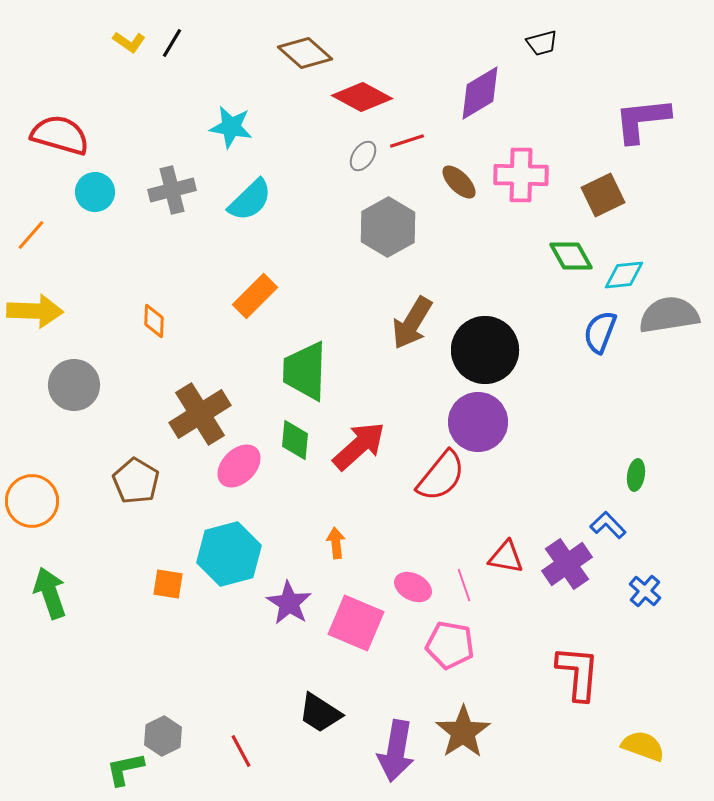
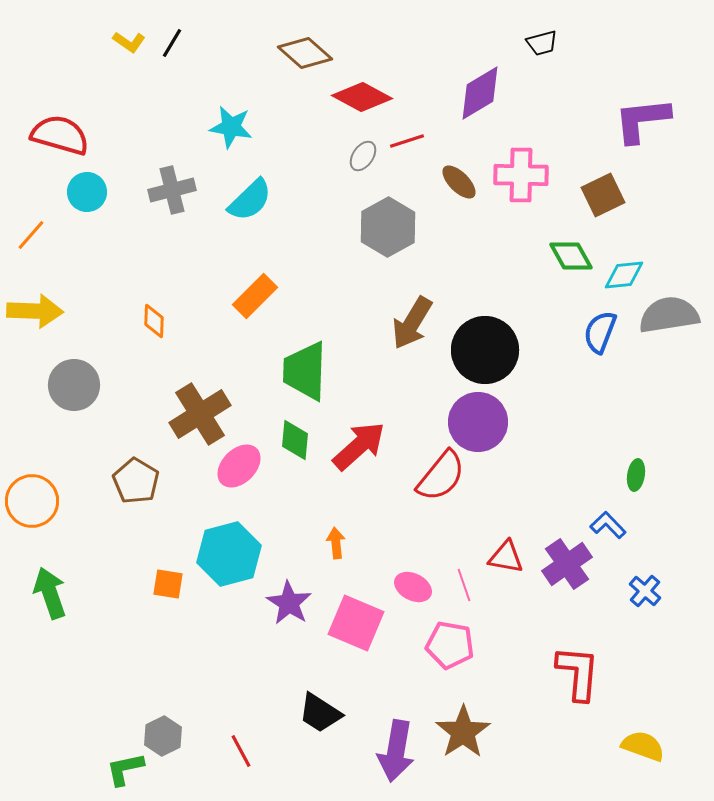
cyan circle at (95, 192): moved 8 px left
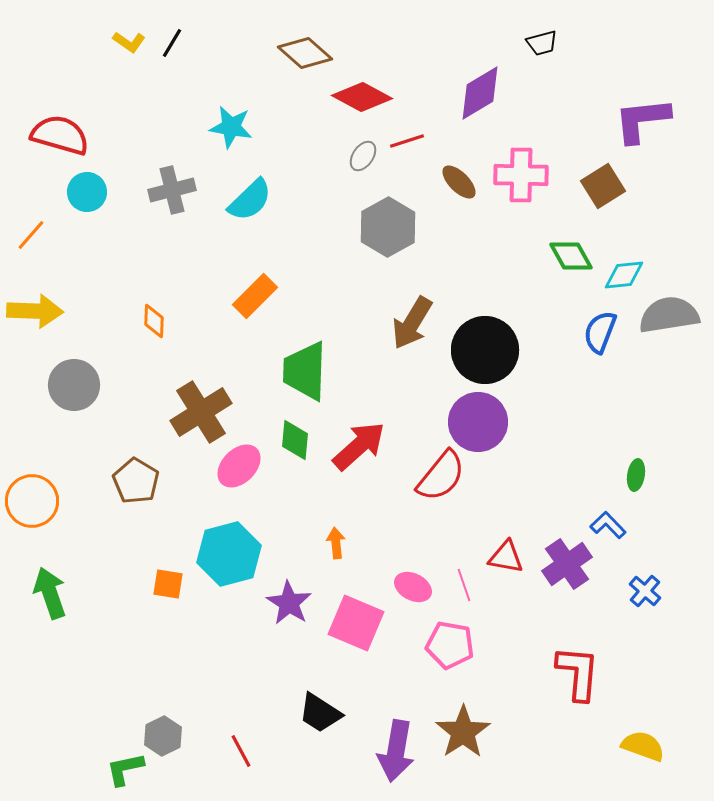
brown square at (603, 195): moved 9 px up; rotated 6 degrees counterclockwise
brown cross at (200, 414): moved 1 px right, 2 px up
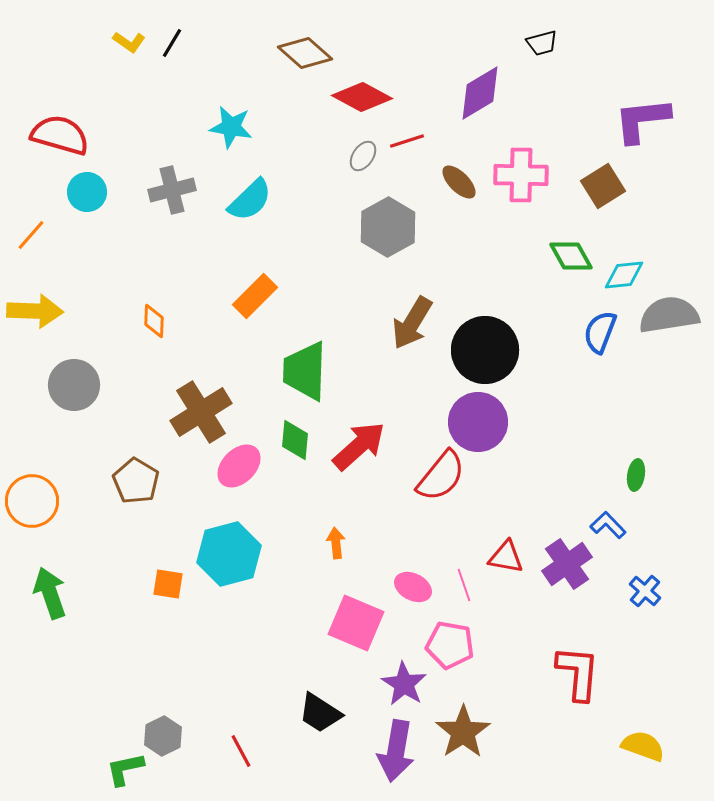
purple star at (289, 603): moved 115 px right, 81 px down
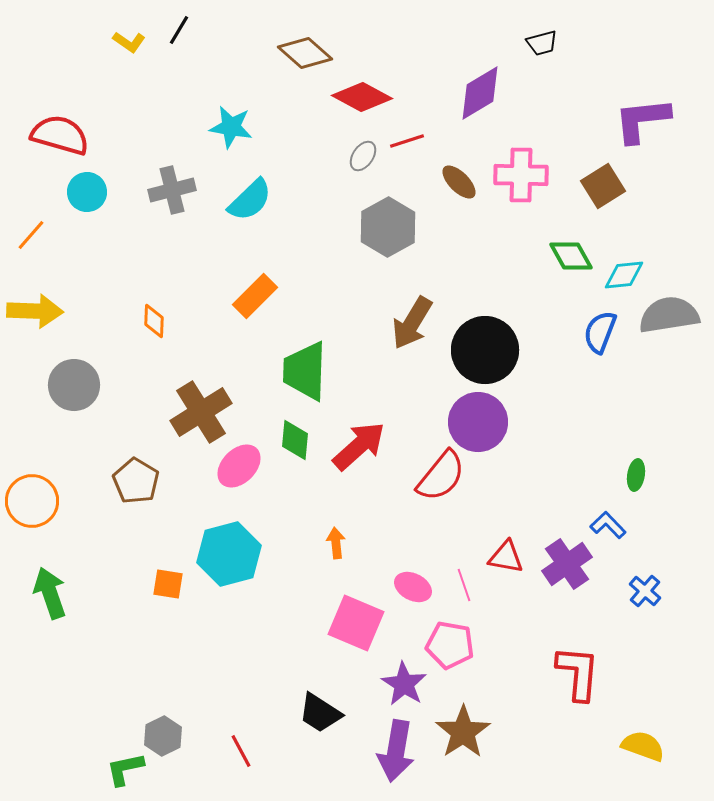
black line at (172, 43): moved 7 px right, 13 px up
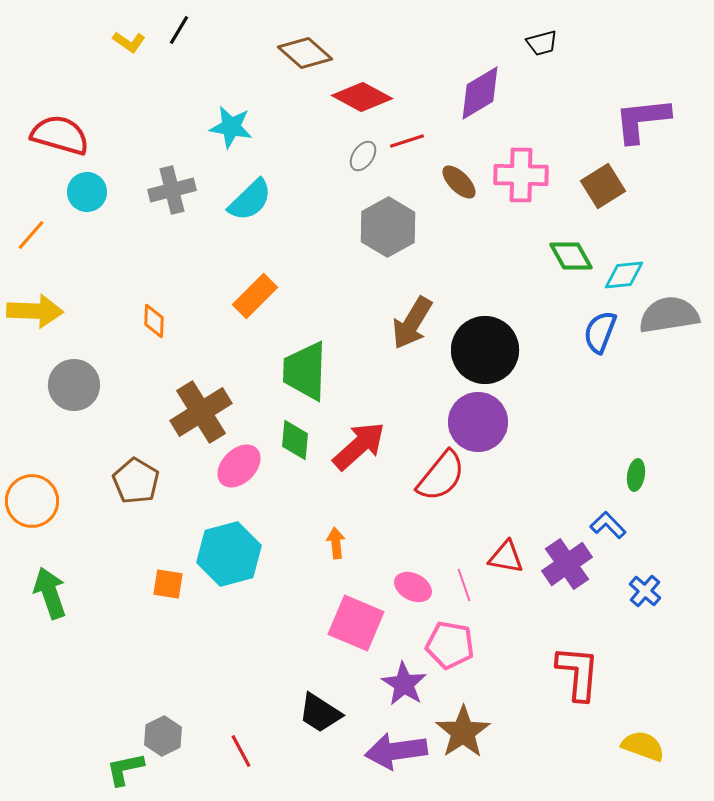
purple arrow at (396, 751): rotated 72 degrees clockwise
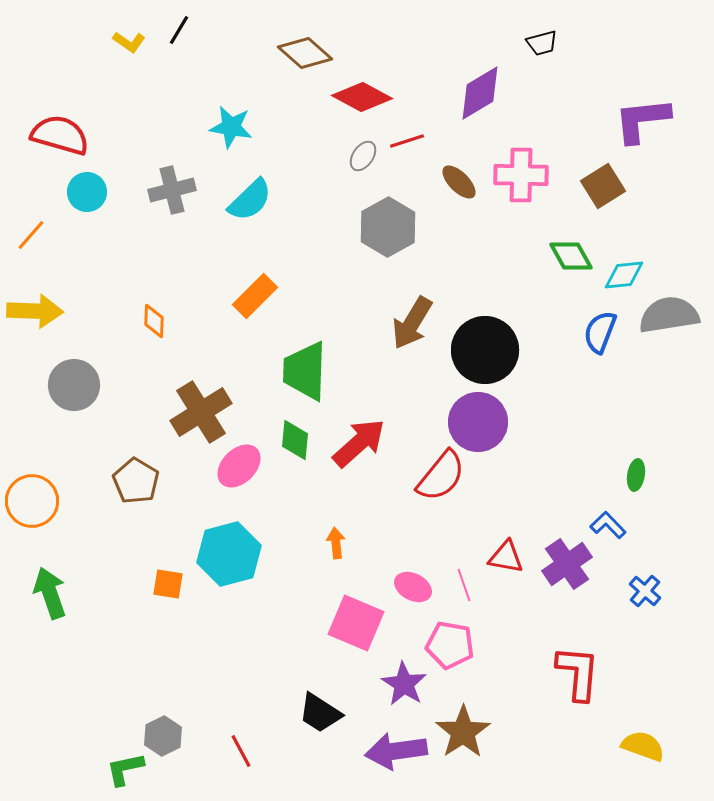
red arrow at (359, 446): moved 3 px up
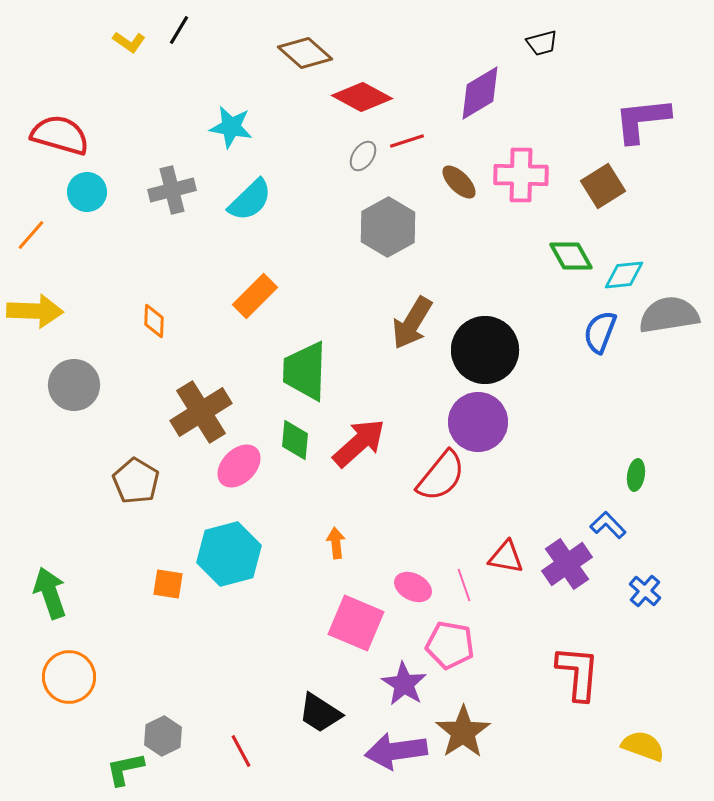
orange circle at (32, 501): moved 37 px right, 176 px down
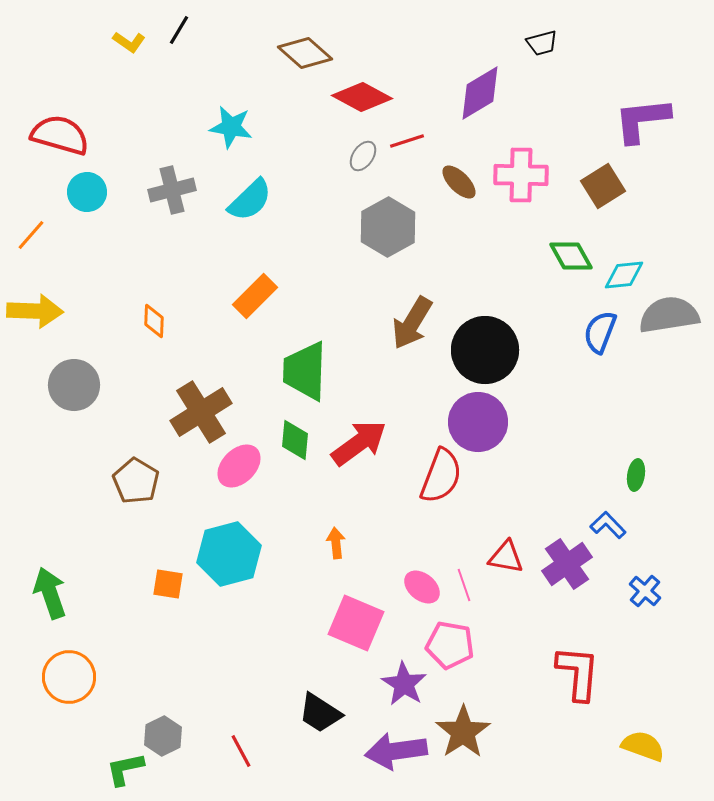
red arrow at (359, 443): rotated 6 degrees clockwise
red semicircle at (441, 476): rotated 18 degrees counterclockwise
pink ellipse at (413, 587): moved 9 px right; rotated 12 degrees clockwise
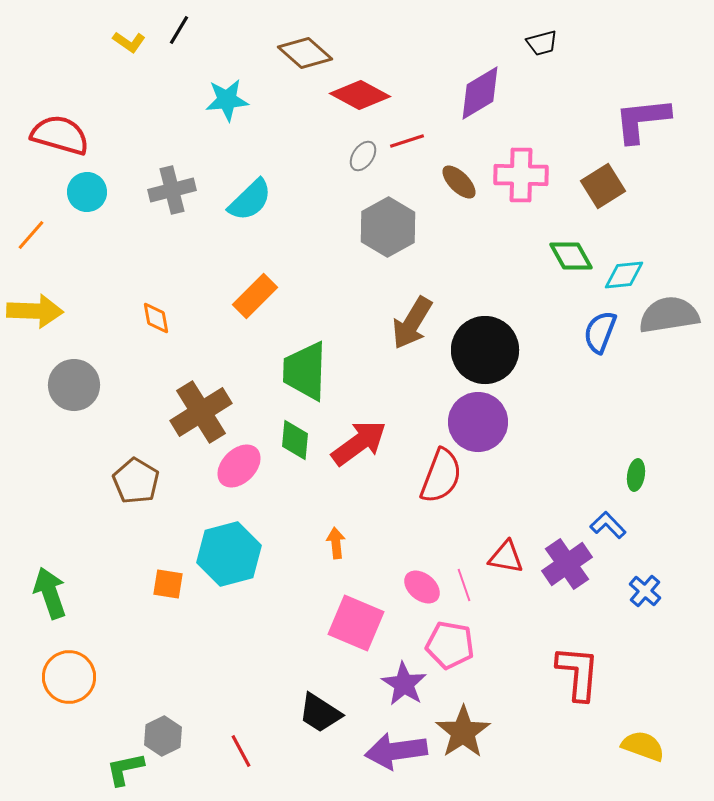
red diamond at (362, 97): moved 2 px left, 2 px up
cyan star at (231, 127): moved 4 px left, 27 px up; rotated 15 degrees counterclockwise
orange diamond at (154, 321): moved 2 px right, 3 px up; rotated 12 degrees counterclockwise
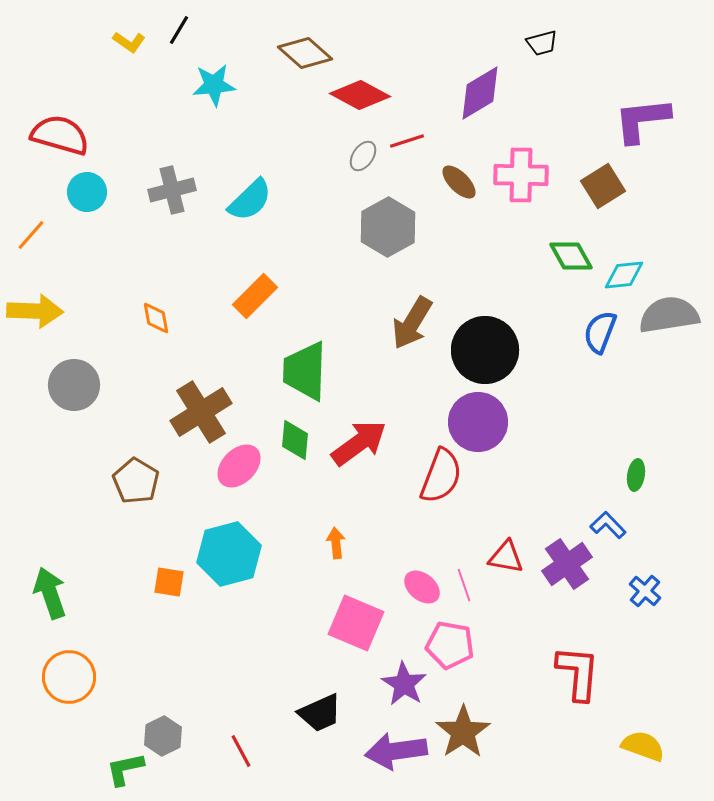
cyan star at (227, 100): moved 13 px left, 15 px up
orange square at (168, 584): moved 1 px right, 2 px up
black trapezoid at (320, 713): rotated 57 degrees counterclockwise
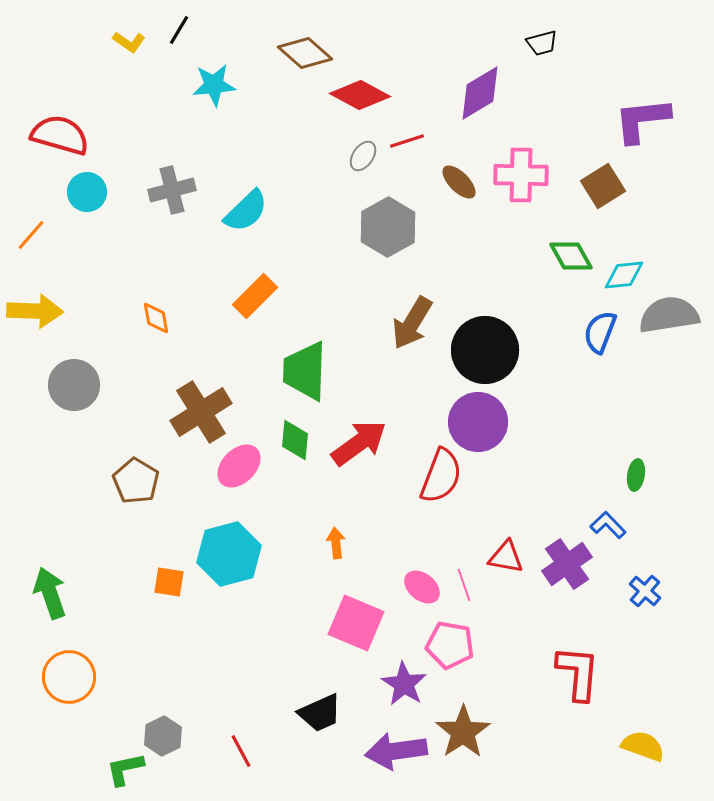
cyan semicircle at (250, 200): moved 4 px left, 11 px down
